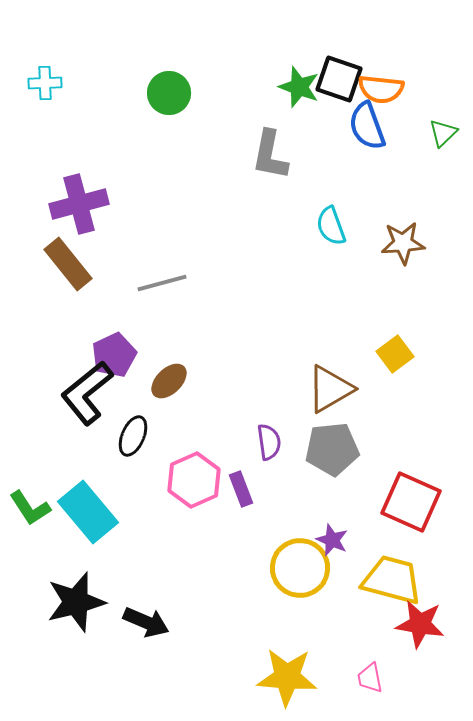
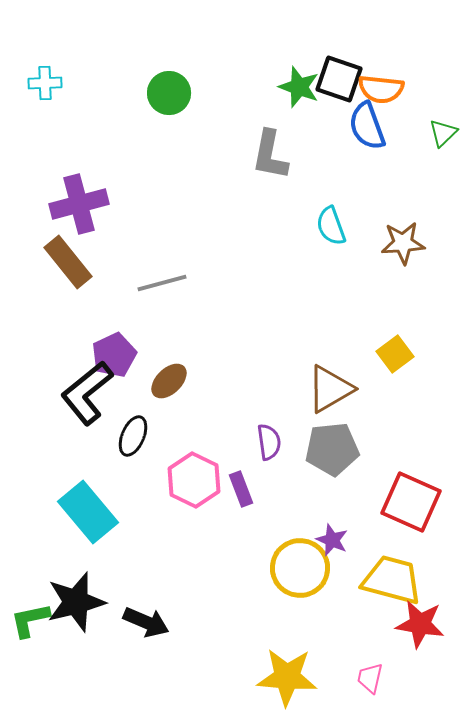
brown rectangle: moved 2 px up
pink hexagon: rotated 10 degrees counterclockwise
green L-shape: moved 112 px down; rotated 111 degrees clockwise
pink trapezoid: rotated 24 degrees clockwise
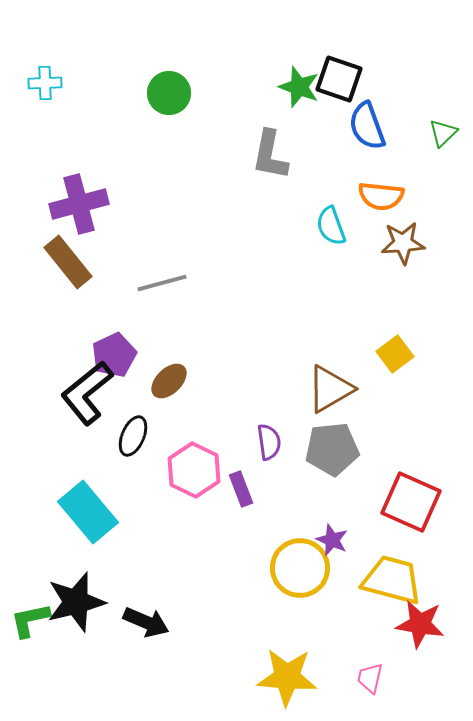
orange semicircle: moved 107 px down
pink hexagon: moved 10 px up
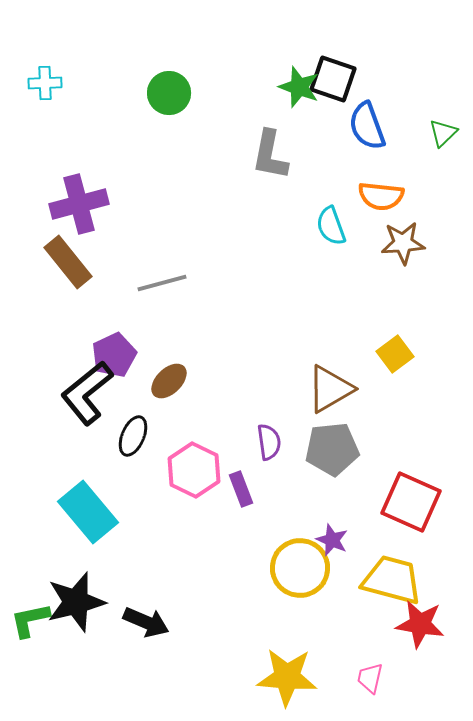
black square: moved 6 px left
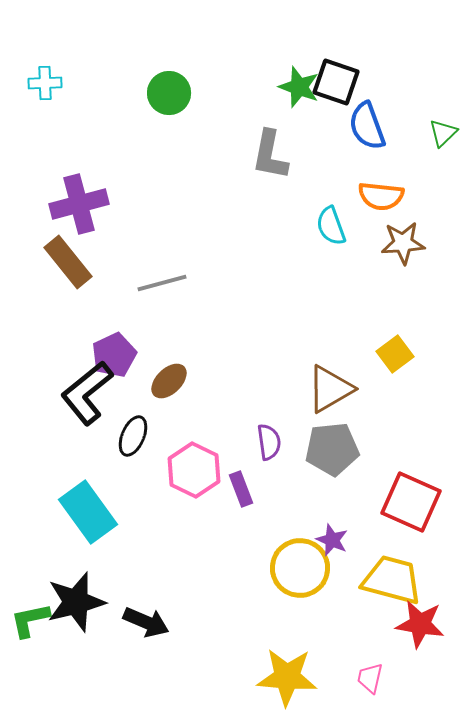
black square: moved 3 px right, 3 px down
cyan rectangle: rotated 4 degrees clockwise
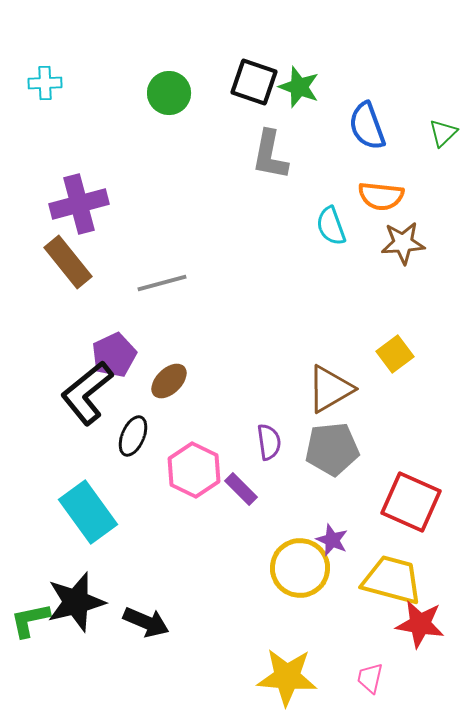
black square: moved 82 px left
purple rectangle: rotated 24 degrees counterclockwise
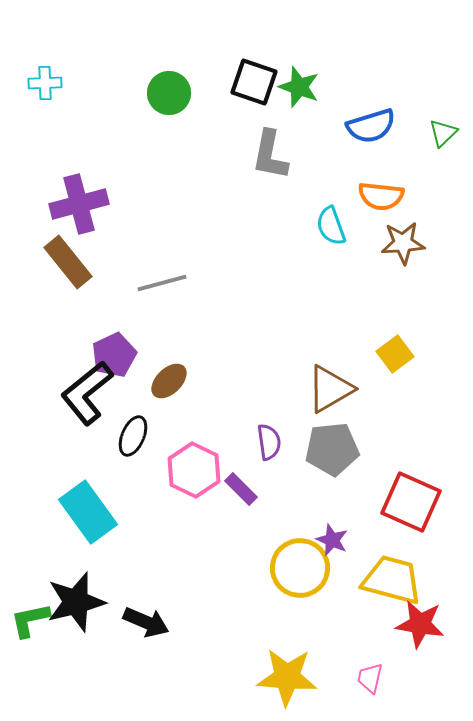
blue semicircle: moved 4 px right; rotated 87 degrees counterclockwise
